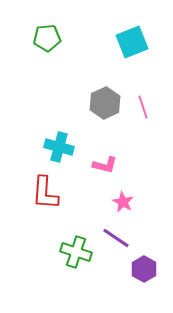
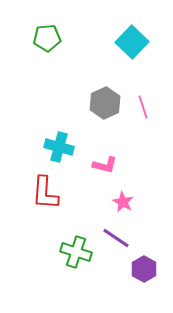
cyan square: rotated 24 degrees counterclockwise
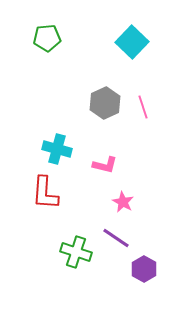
cyan cross: moved 2 px left, 2 px down
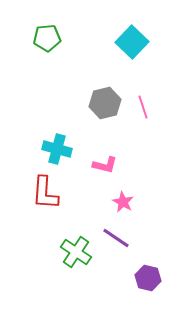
gray hexagon: rotated 12 degrees clockwise
green cross: rotated 16 degrees clockwise
purple hexagon: moved 4 px right, 9 px down; rotated 15 degrees counterclockwise
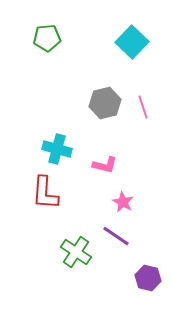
purple line: moved 2 px up
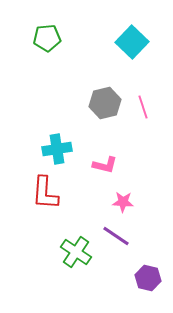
cyan cross: rotated 24 degrees counterclockwise
pink star: rotated 25 degrees counterclockwise
